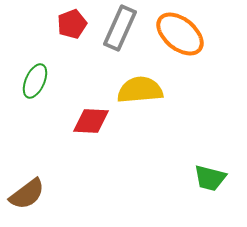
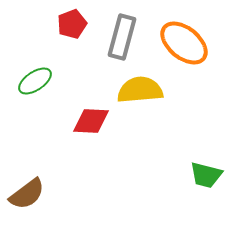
gray rectangle: moved 2 px right, 9 px down; rotated 9 degrees counterclockwise
orange ellipse: moved 4 px right, 9 px down
green ellipse: rotated 32 degrees clockwise
green trapezoid: moved 4 px left, 3 px up
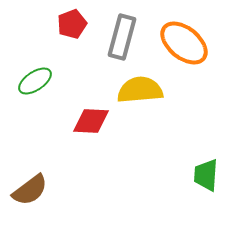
green trapezoid: rotated 80 degrees clockwise
brown semicircle: moved 3 px right, 4 px up
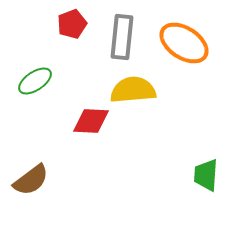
gray rectangle: rotated 9 degrees counterclockwise
orange ellipse: rotated 6 degrees counterclockwise
yellow semicircle: moved 7 px left
brown semicircle: moved 1 px right, 10 px up
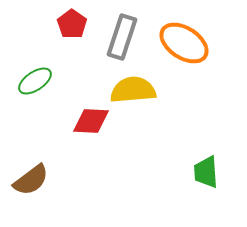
red pentagon: rotated 16 degrees counterclockwise
gray rectangle: rotated 12 degrees clockwise
green trapezoid: moved 3 px up; rotated 8 degrees counterclockwise
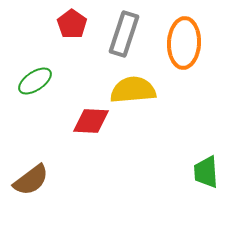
gray rectangle: moved 2 px right, 3 px up
orange ellipse: rotated 60 degrees clockwise
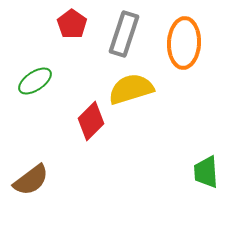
yellow semicircle: moved 2 px left, 1 px up; rotated 12 degrees counterclockwise
red diamond: rotated 48 degrees counterclockwise
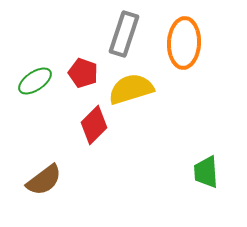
red pentagon: moved 11 px right, 49 px down; rotated 16 degrees counterclockwise
red diamond: moved 3 px right, 4 px down
brown semicircle: moved 13 px right
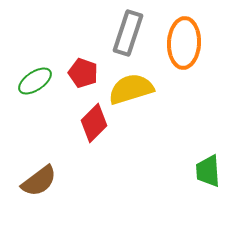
gray rectangle: moved 4 px right, 1 px up
red diamond: moved 2 px up
green trapezoid: moved 2 px right, 1 px up
brown semicircle: moved 5 px left, 1 px down
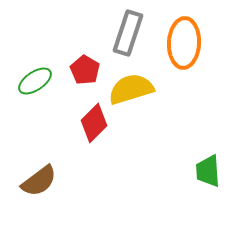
red pentagon: moved 2 px right, 3 px up; rotated 12 degrees clockwise
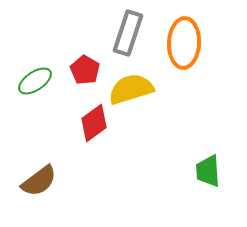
red diamond: rotated 9 degrees clockwise
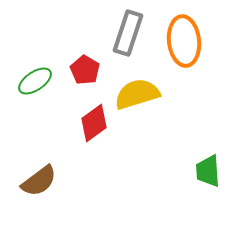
orange ellipse: moved 2 px up; rotated 9 degrees counterclockwise
yellow semicircle: moved 6 px right, 5 px down
